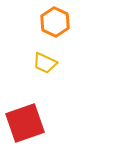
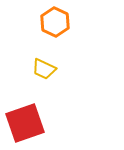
yellow trapezoid: moved 1 px left, 6 px down
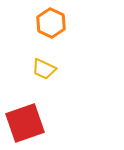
orange hexagon: moved 4 px left, 1 px down
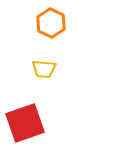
yellow trapezoid: rotated 20 degrees counterclockwise
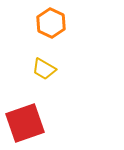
yellow trapezoid: rotated 25 degrees clockwise
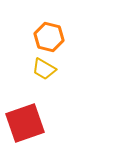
orange hexagon: moved 2 px left, 14 px down; rotated 12 degrees counterclockwise
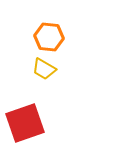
orange hexagon: rotated 8 degrees counterclockwise
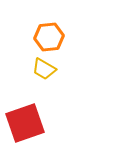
orange hexagon: rotated 12 degrees counterclockwise
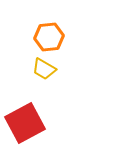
red square: rotated 9 degrees counterclockwise
